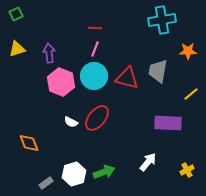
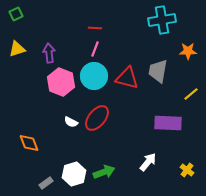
yellow cross: rotated 24 degrees counterclockwise
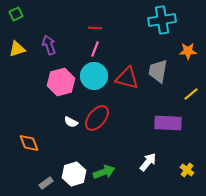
purple arrow: moved 8 px up; rotated 12 degrees counterclockwise
pink hexagon: rotated 24 degrees clockwise
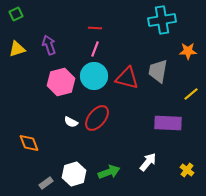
green arrow: moved 5 px right
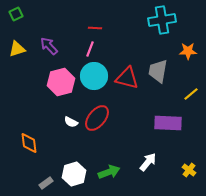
purple arrow: moved 1 px down; rotated 24 degrees counterclockwise
pink line: moved 5 px left
orange diamond: rotated 15 degrees clockwise
yellow cross: moved 2 px right
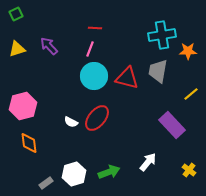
cyan cross: moved 15 px down
pink hexagon: moved 38 px left, 24 px down
purple rectangle: moved 4 px right, 2 px down; rotated 44 degrees clockwise
